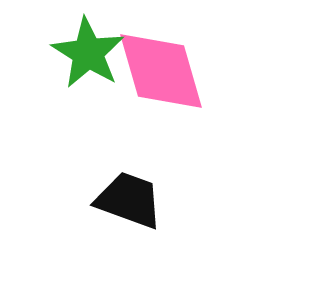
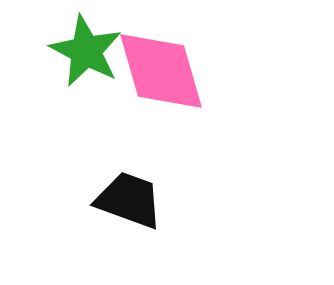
green star: moved 2 px left, 2 px up; rotated 4 degrees counterclockwise
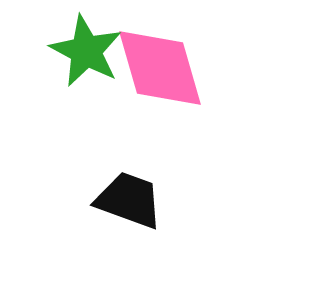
pink diamond: moved 1 px left, 3 px up
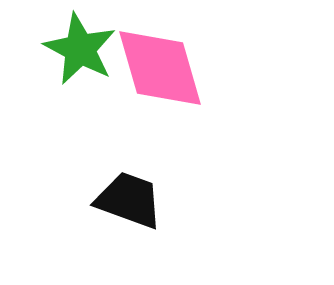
green star: moved 6 px left, 2 px up
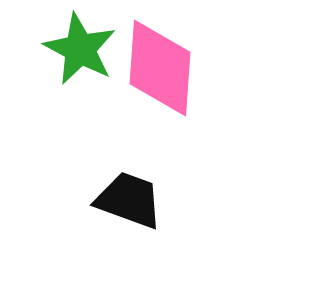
pink diamond: rotated 20 degrees clockwise
